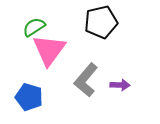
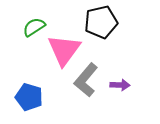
pink triangle: moved 15 px right
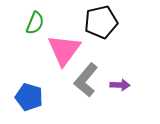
green semicircle: moved 1 px right, 4 px up; rotated 145 degrees clockwise
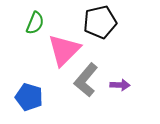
black pentagon: moved 1 px left
pink triangle: rotated 9 degrees clockwise
